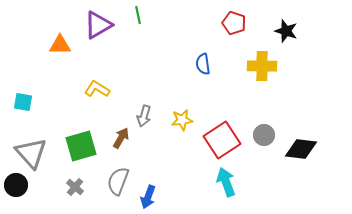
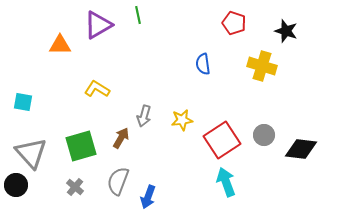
yellow cross: rotated 16 degrees clockwise
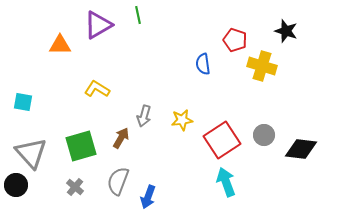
red pentagon: moved 1 px right, 17 px down
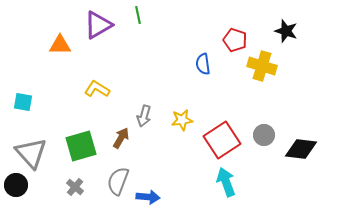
blue arrow: rotated 105 degrees counterclockwise
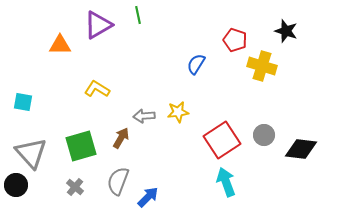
blue semicircle: moved 7 px left; rotated 40 degrees clockwise
gray arrow: rotated 70 degrees clockwise
yellow star: moved 4 px left, 8 px up
blue arrow: rotated 50 degrees counterclockwise
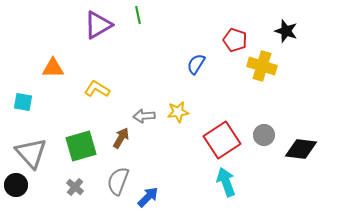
orange triangle: moved 7 px left, 23 px down
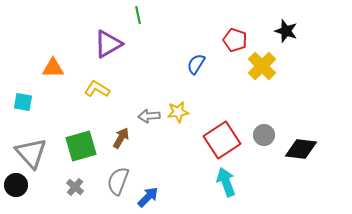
purple triangle: moved 10 px right, 19 px down
yellow cross: rotated 28 degrees clockwise
gray arrow: moved 5 px right
